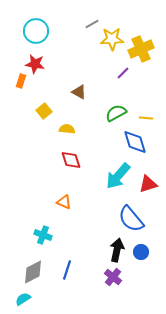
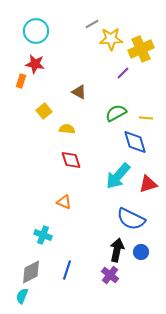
yellow star: moved 1 px left
blue semicircle: rotated 24 degrees counterclockwise
gray diamond: moved 2 px left
purple cross: moved 3 px left, 2 px up
cyan semicircle: moved 1 px left, 3 px up; rotated 35 degrees counterclockwise
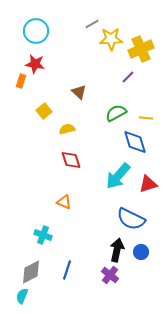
purple line: moved 5 px right, 4 px down
brown triangle: rotated 14 degrees clockwise
yellow semicircle: rotated 21 degrees counterclockwise
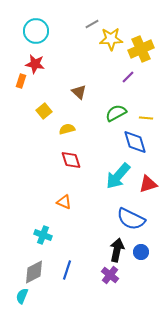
gray diamond: moved 3 px right
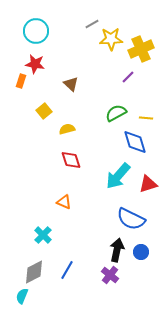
brown triangle: moved 8 px left, 8 px up
cyan cross: rotated 24 degrees clockwise
blue line: rotated 12 degrees clockwise
